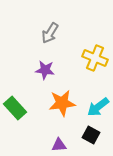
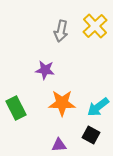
gray arrow: moved 11 px right, 2 px up; rotated 20 degrees counterclockwise
yellow cross: moved 32 px up; rotated 25 degrees clockwise
orange star: rotated 8 degrees clockwise
green rectangle: moved 1 px right; rotated 15 degrees clockwise
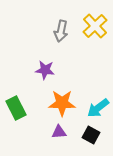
cyan arrow: moved 1 px down
purple triangle: moved 13 px up
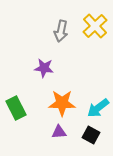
purple star: moved 1 px left, 2 px up
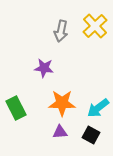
purple triangle: moved 1 px right
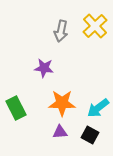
black square: moved 1 px left
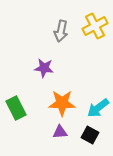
yellow cross: rotated 15 degrees clockwise
